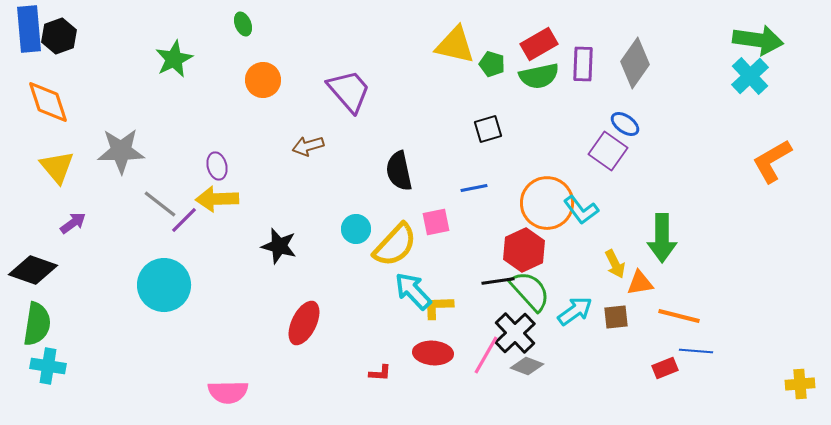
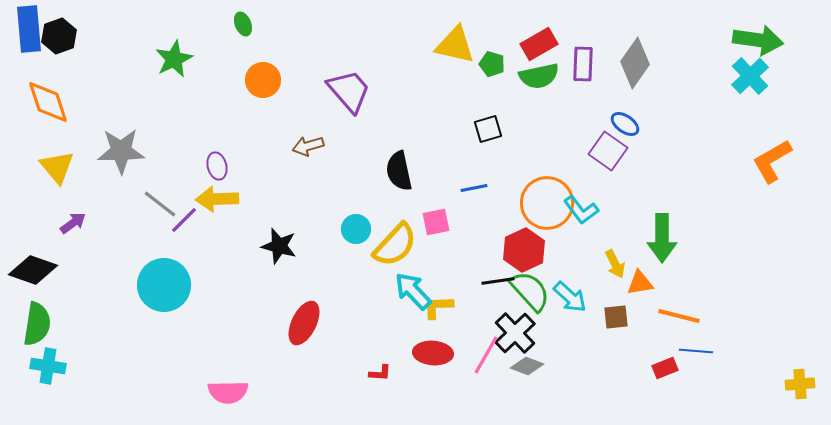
cyan arrow at (575, 311): moved 5 px left, 14 px up; rotated 78 degrees clockwise
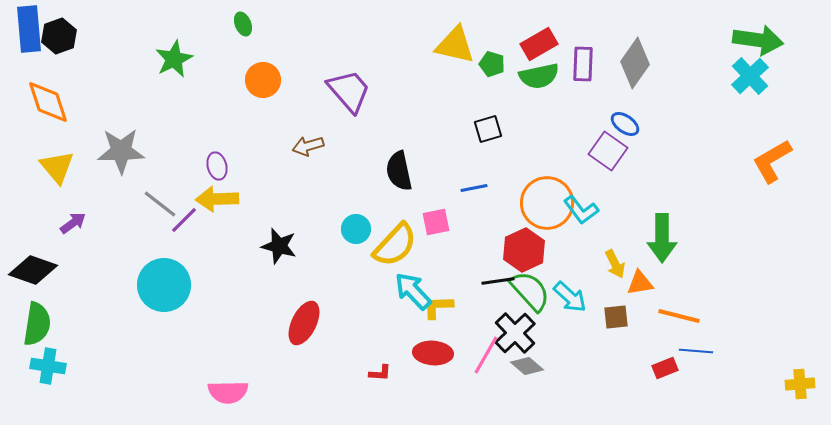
gray diamond at (527, 366): rotated 20 degrees clockwise
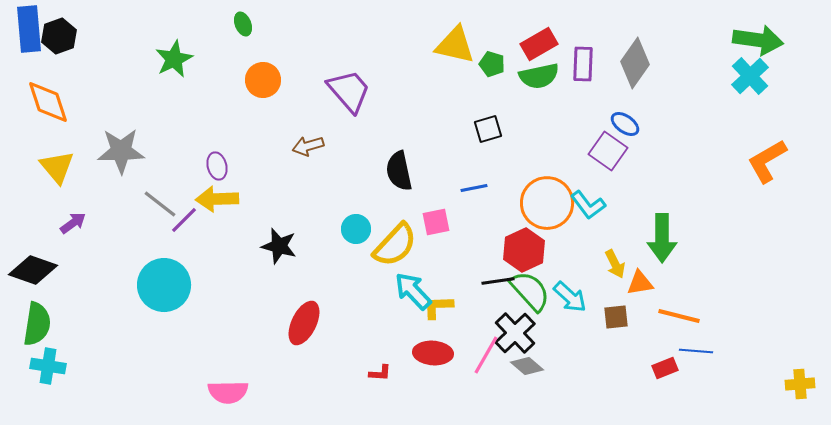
orange L-shape at (772, 161): moved 5 px left
cyan L-shape at (581, 210): moved 7 px right, 5 px up
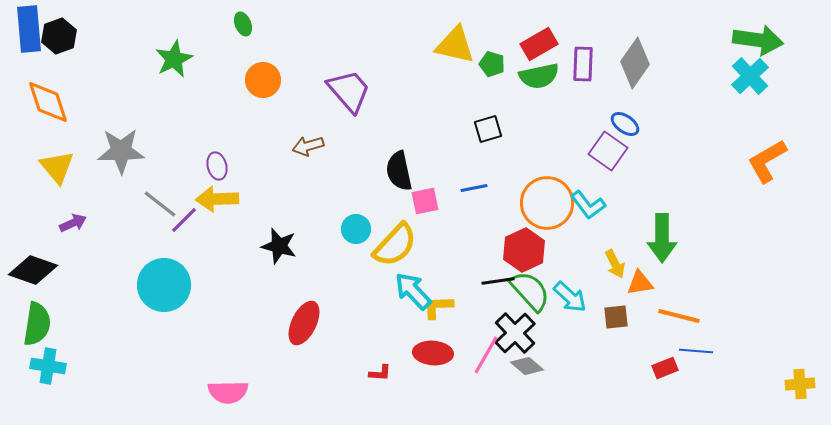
pink square at (436, 222): moved 11 px left, 21 px up
purple arrow at (73, 223): rotated 12 degrees clockwise
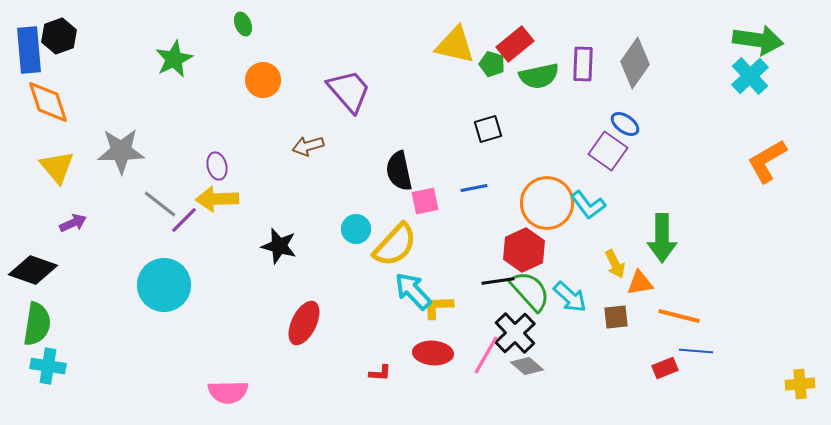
blue rectangle at (29, 29): moved 21 px down
red rectangle at (539, 44): moved 24 px left; rotated 9 degrees counterclockwise
